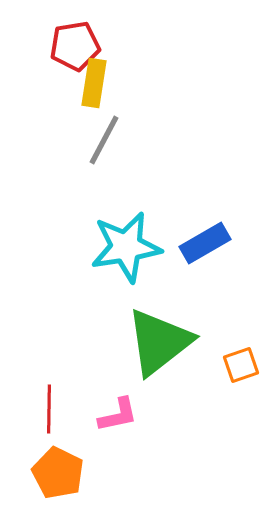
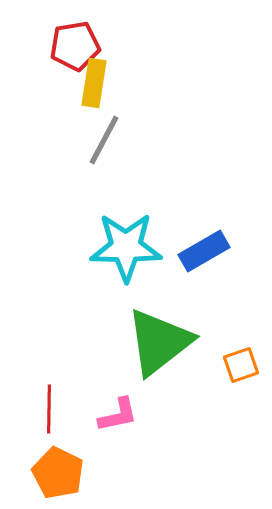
blue rectangle: moved 1 px left, 8 px down
cyan star: rotated 10 degrees clockwise
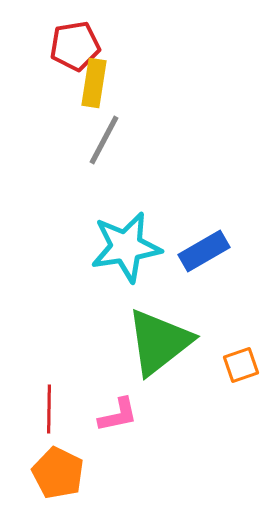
cyan star: rotated 10 degrees counterclockwise
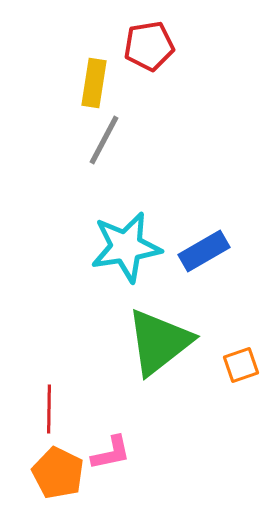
red pentagon: moved 74 px right
pink L-shape: moved 7 px left, 38 px down
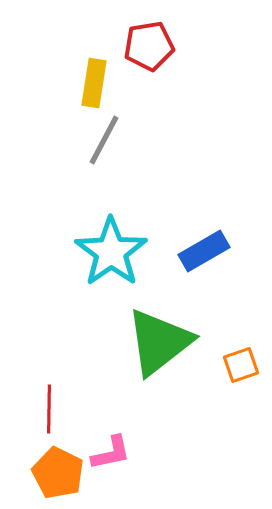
cyan star: moved 15 px left, 5 px down; rotated 26 degrees counterclockwise
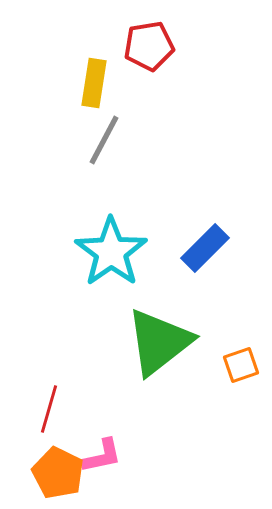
blue rectangle: moved 1 px right, 3 px up; rotated 15 degrees counterclockwise
red line: rotated 15 degrees clockwise
pink L-shape: moved 9 px left, 3 px down
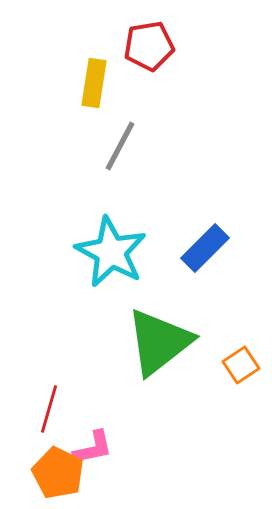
gray line: moved 16 px right, 6 px down
cyan star: rotated 8 degrees counterclockwise
orange square: rotated 15 degrees counterclockwise
pink L-shape: moved 9 px left, 8 px up
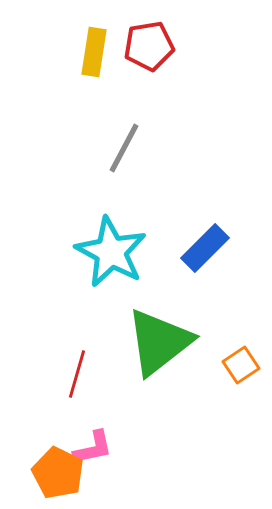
yellow rectangle: moved 31 px up
gray line: moved 4 px right, 2 px down
red line: moved 28 px right, 35 px up
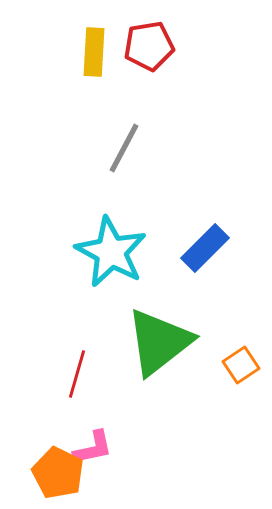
yellow rectangle: rotated 6 degrees counterclockwise
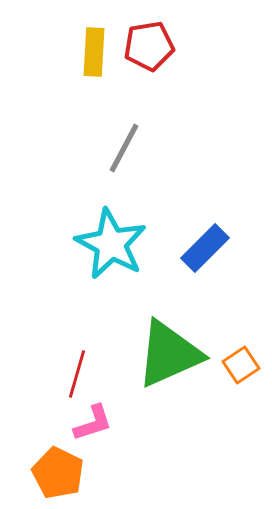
cyan star: moved 8 px up
green triangle: moved 10 px right, 12 px down; rotated 14 degrees clockwise
pink L-shape: moved 25 px up; rotated 6 degrees counterclockwise
